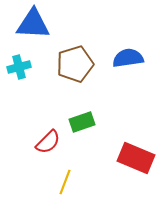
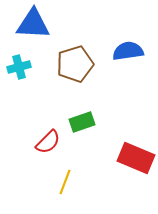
blue semicircle: moved 7 px up
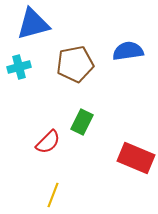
blue triangle: rotated 18 degrees counterclockwise
brown pentagon: rotated 6 degrees clockwise
green rectangle: rotated 45 degrees counterclockwise
yellow line: moved 12 px left, 13 px down
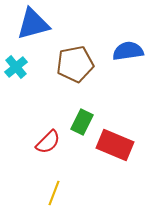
cyan cross: moved 3 px left; rotated 25 degrees counterclockwise
red rectangle: moved 21 px left, 13 px up
yellow line: moved 1 px right, 2 px up
